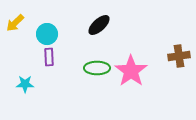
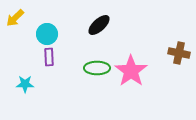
yellow arrow: moved 5 px up
brown cross: moved 3 px up; rotated 20 degrees clockwise
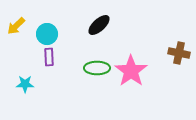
yellow arrow: moved 1 px right, 8 px down
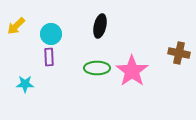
black ellipse: moved 1 px right, 1 px down; rotated 35 degrees counterclockwise
cyan circle: moved 4 px right
pink star: moved 1 px right
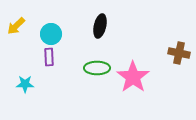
pink star: moved 1 px right, 6 px down
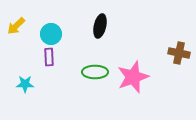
green ellipse: moved 2 px left, 4 px down
pink star: rotated 16 degrees clockwise
